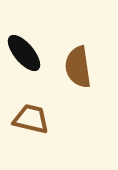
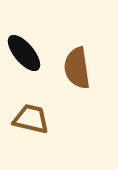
brown semicircle: moved 1 px left, 1 px down
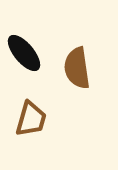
brown trapezoid: rotated 93 degrees clockwise
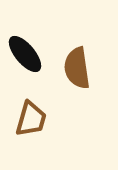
black ellipse: moved 1 px right, 1 px down
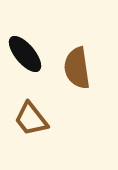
brown trapezoid: rotated 126 degrees clockwise
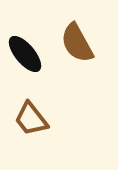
brown semicircle: moved 25 px up; rotated 21 degrees counterclockwise
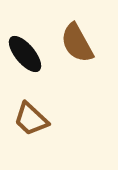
brown trapezoid: rotated 9 degrees counterclockwise
